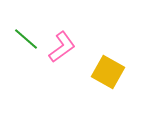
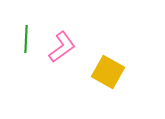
green line: rotated 52 degrees clockwise
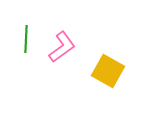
yellow square: moved 1 px up
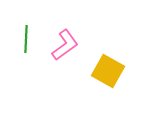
pink L-shape: moved 3 px right, 2 px up
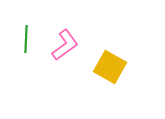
yellow square: moved 2 px right, 4 px up
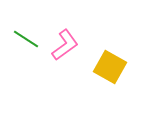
green line: rotated 60 degrees counterclockwise
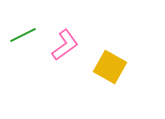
green line: moved 3 px left, 4 px up; rotated 60 degrees counterclockwise
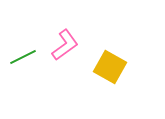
green line: moved 22 px down
